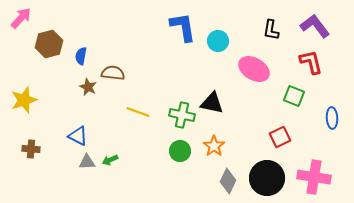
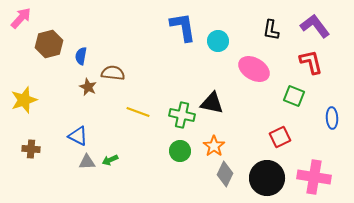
gray diamond: moved 3 px left, 7 px up
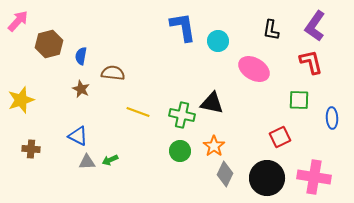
pink arrow: moved 3 px left, 3 px down
purple L-shape: rotated 108 degrees counterclockwise
brown star: moved 7 px left, 2 px down
green square: moved 5 px right, 4 px down; rotated 20 degrees counterclockwise
yellow star: moved 3 px left
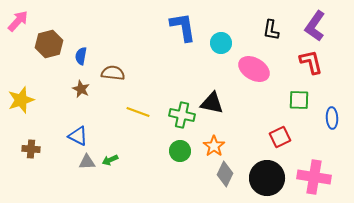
cyan circle: moved 3 px right, 2 px down
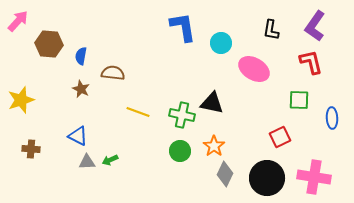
brown hexagon: rotated 20 degrees clockwise
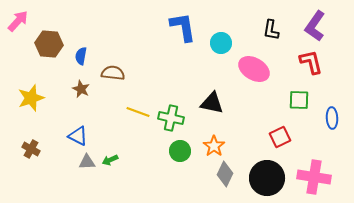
yellow star: moved 10 px right, 2 px up
green cross: moved 11 px left, 3 px down
brown cross: rotated 24 degrees clockwise
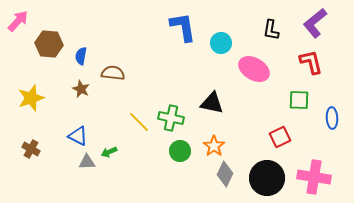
purple L-shape: moved 3 px up; rotated 16 degrees clockwise
yellow line: moved 1 px right, 10 px down; rotated 25 degrees clockwise
green arrow: moved 1 px left, 8 px up
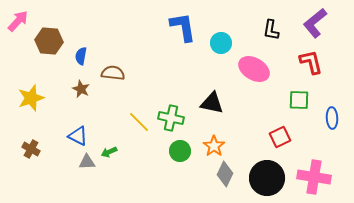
brown hexagon: moved 3 px up
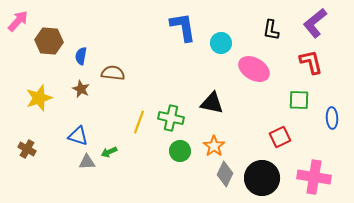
yellow star: moved 8 px right
yellow line: rotated 65 degrees clockwise
blue triangle: rotated 10 degrees counterclockwise
brown cross: moved 4 px left
black circle: moved 5 px left
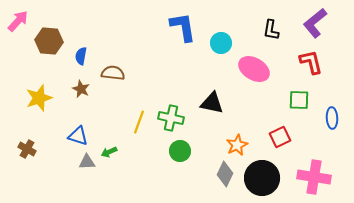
orange star: moved 23 px right, 1 px up; rotated 10 degrees clockwise
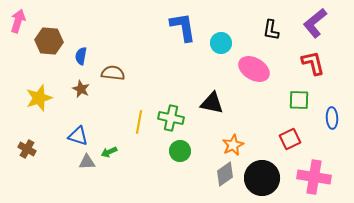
pink arrow: rotated 25 degrees counterclockwise
red L-shape: moved 2 px right, 1 px down
yellow line: rotated 10 degrees counterclockwise
red square: moved 10 px right, 2 px down
orange star: moved 4 px left
gray diamond: rotated 30 degrees clockwise
